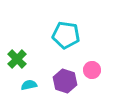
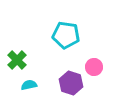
green cross: moved 1 px down
pink circle: moved 2 px right, 3 px up
purple hexagon: moved 6 px right, 2 px down
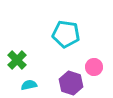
cyan pentagon: moved 1 px up
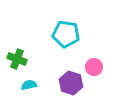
green cross: moved 1 px up; rotated 24 degrees counterclockwise
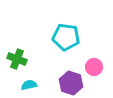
cyan pentagon: moved 3 px down
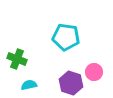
pink circle: moved 5 px down
